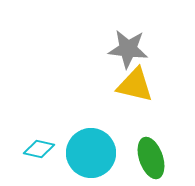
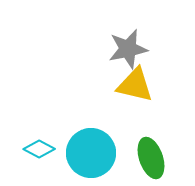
gray star: rotated 18 degrees counterclockwise
cyan diamond: rotated 16 degrees clockwise
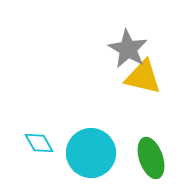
gray star: rotated 30 degrees counterclockwise
yellow triangle: moved 8 px right, 8 px up
cyan diamond: moved 6 px up; rotated 32 degrees clockwise
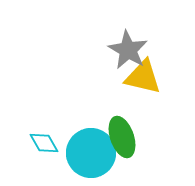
gray star: moved 1 px down
cyan diamond: moved 5 px right
green ellipse: moved 29 px left, 21 px up
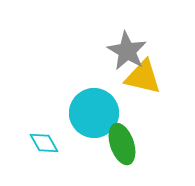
gray star: moved 1 px left, 1 px down
green ellipse: moved 7 px down
cyan circle: moved 3 px right, 40 px up
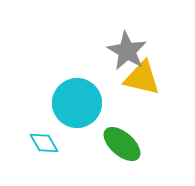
yellow triangle: moved 1 px left, 1 px down
cyan circle: moved 17 px left, 10 px up
green ellipse: rotated 30 degrees counterclockwise
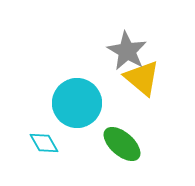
yellow triangle: rotated 27 degrees clockwise
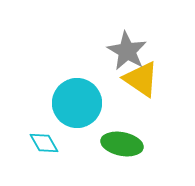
yellow triangle: moved 1 px left, 1 px down; rotated 6 degrees counterclockwise
green ellipse: rotated 30 degrees counterclockwise
